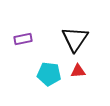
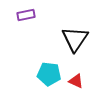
purple rectangle: moved 3 px right, 24 px up
red triangle: moved 2 px left, 10 px down; rotated 28 degrees clockwise
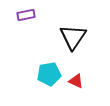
black triangle: moved 2 px left, 2 px up
cyan pentagon: rotated 15 degrees counterclockwise
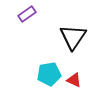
purple rectangle: moved 1 px right, 1 px up; rotated 24 degrees counterclockwise
red triangle: moved 2 px left, 1 px up
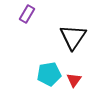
purple rectangle: rotated 24 degrees counterclockwise
red triangle: rotated 42 degrees clockwise
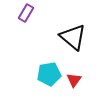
purple rectangle: moved 1 px left, 1 px up
black triangle: rotated 24 degrees counterclockwise
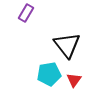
black triangle: moved 6 px left, 8 px down; rotated 12 degrees clockwise
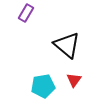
black triangle: rotated 12 degrees counterclockwise
cyan pentagon: moved 6 px left, 12 px down
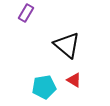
red triangle: rotated 35 degrees counterclockwise
cyan pentagon: moved 1 px right, 1 px down
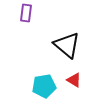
purple rectangle: rotated 24 degrees counterclockwise
cyan pentagon: moved 1 px up
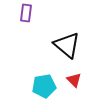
red triangle: rotated 14 degrees clockwise
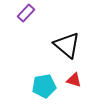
purple rectangle: rotated 36 degrees clockwise
red triangle: rotated 28 degrees counterclockwise
